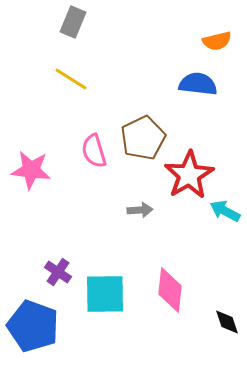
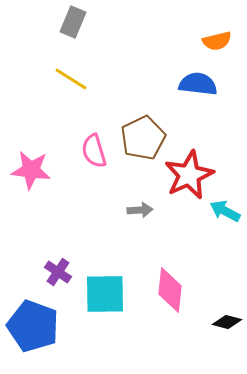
red star: rotated 6 degrees clockwise
black diamond: rotated 56 degrees counterclockwise
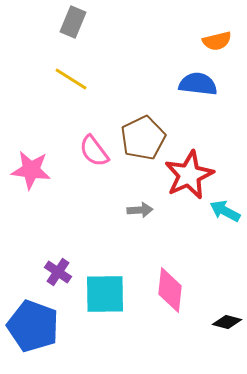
pink semicircle: rotated 20 degrees counterclockwise
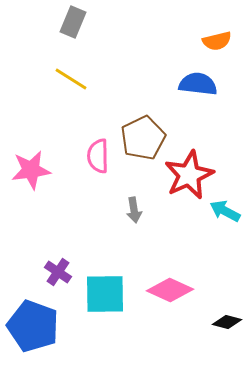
pink semicircle: moved 4 px right, 5 px down; rotated 36 degrees clockwise
pink star: rotated 15 degrees counterclockwise
gray arrow: moved 6 px left; rotated 85 degrees clockwise
pink diamond: rotated 72 degrees counterclockwise
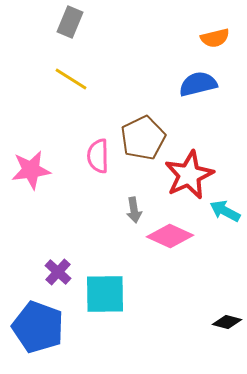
gray rectangle: moved 3 px left
orange semicircle: moved 2 px left, 3 px up
blue semicircle: rotated 21 degrees counterclockwise
purple cross: rotated 8 degrees clockwise
pink diamond: moved 54 px up
blue pentagon: moved 5 px right, 1 px down
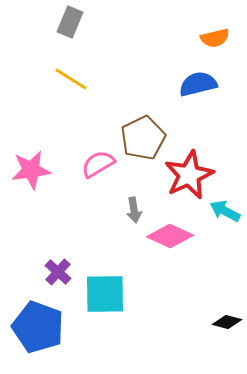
pink semicircle: moved 8 px down; rotated 60 degrees clockwise
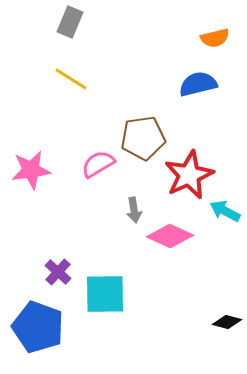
brown pentagon: rotated 18 degrees clockwise
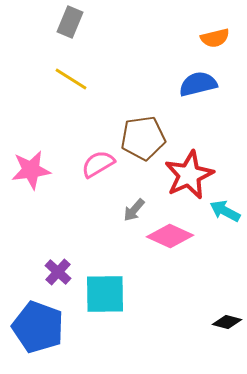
gray arrow: rotated 50 degrees clockwise
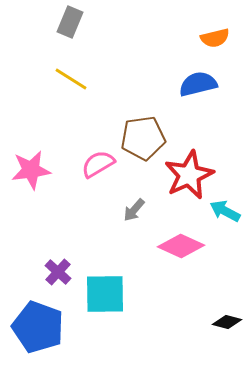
pink diamond: moved 11 px right, 10 px down
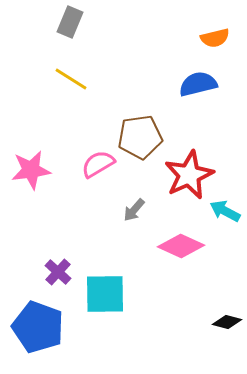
brown pentagon: moved 3 px left, 1 px up
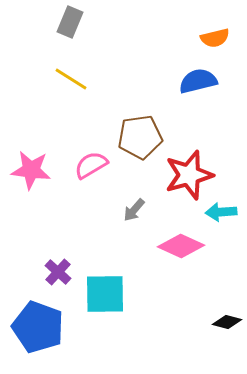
blue semicircle: moved 3 px up
pink semicircle: moved 7 px left, 1 px down
pink star: rotated 15 degrees clockwise
red star: rotated 9 degrees clockwise
cyan arrow: moved 4 px left, 1 px down; rotated 32 degrees counterclockwise
